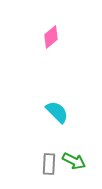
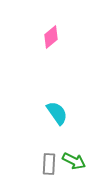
cyan semicircle: moved 1 px down; rotated 10 degrees clockwise
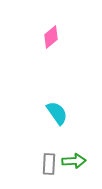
green arrow: rotated 30 degrees counterclockwise
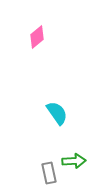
pink diamond: moved 14 px left
gray rectangle: moved 9 px down; rotated 15 degrees counterclockwise
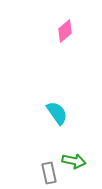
pink diamond: moved 28 px right, 6 px up
green arrow: rotated 15 degrees clockwise
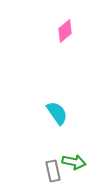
green arrow: moved 1 px down
gray rectangle: moved 4 px right, 2 px up
